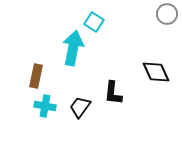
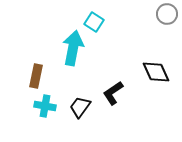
black L-shape: rotated 50 degrees clockwise
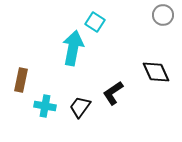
gray circle: moved 4 px left, 1 px down
cyan square: moved 1 px right
brown rectangle: moved 15 px left, 4 px down
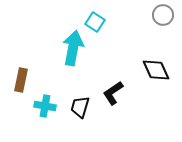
black diamond: moved 2 px up
black trapezoid: rotated 20 degrees counterclockwise
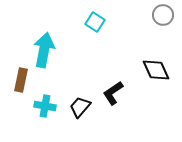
cyan arrow: moved 29 px left, 2 px down
black trapezoid: rotated 25 degrees clockwise
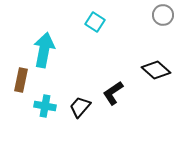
black diamond: rotated 24 degrees counterclockwise
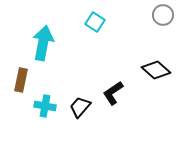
cyan arrow: moved 1 px left, 7 px up
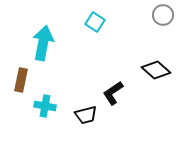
black trapezoid: moved 6 px right, 8 px down; rotated 145 degrees counterclockwise
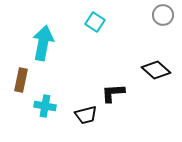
black L-shape: rotated 30 degrees clockwise
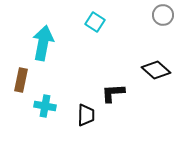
black trapezoid: rotated 75 degrees counterclockwise
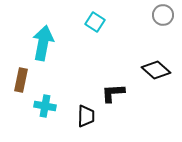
black trapezoid: moved 1 px down
